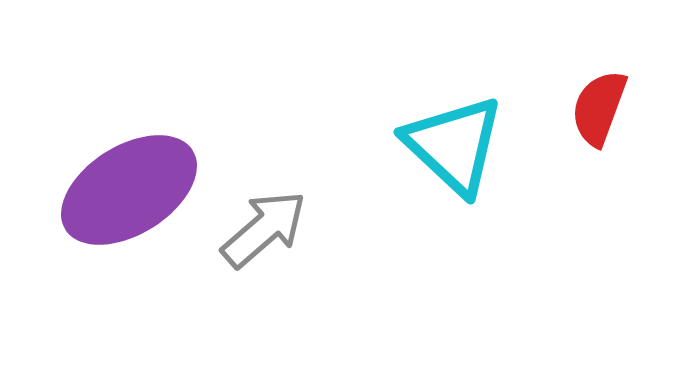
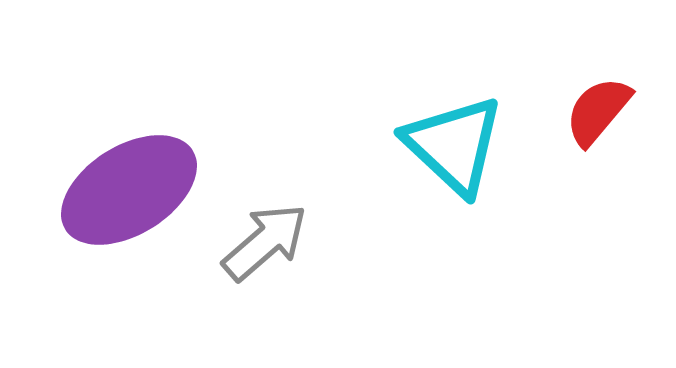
red semicircle: moved 1 px left, 3 px down; rotated 20 degrees clockwise
gray arrow: moved 1 px right, 13 px down
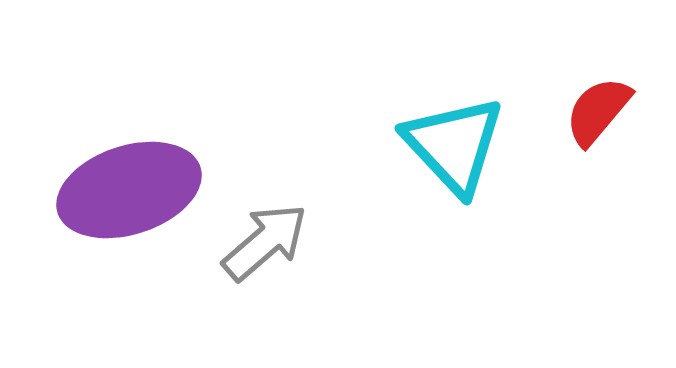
cyan triangle: rotated 4 degrees clockwise
purple ellipse: rotated 14 degrees clockwise
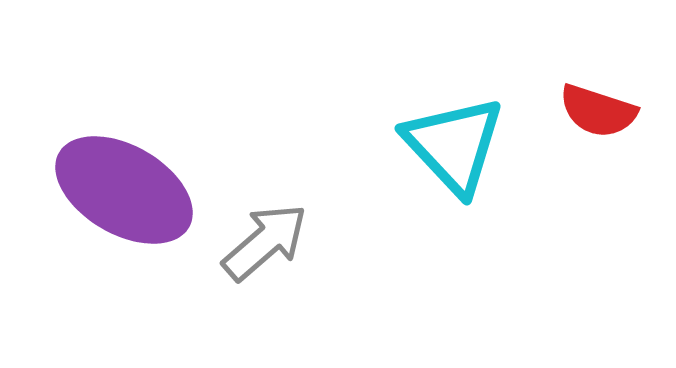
red semicircle: rotated 112 degrees counterclockwise
purple ellipse: moved 5 px left; rotated 48 degrees clockwise
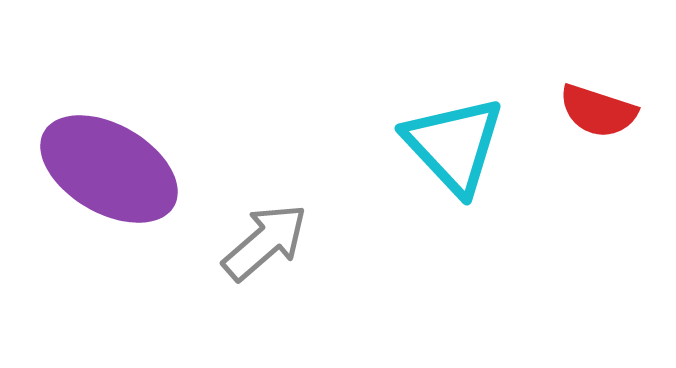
purple ellipse: moved 15 px left, 21 px up
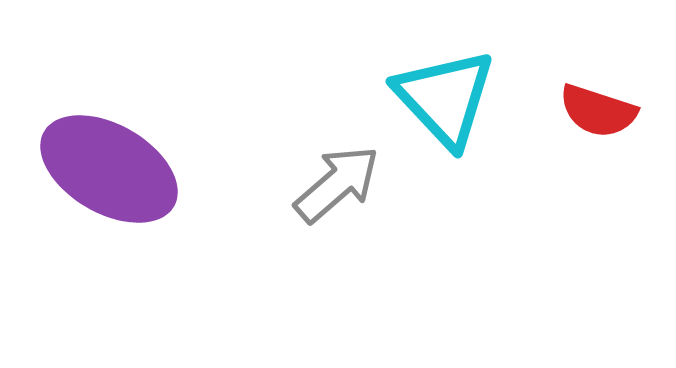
cyan triangle: moved 9 px left, 47 px up
gray arrow: moved 72 px right, 58 px up
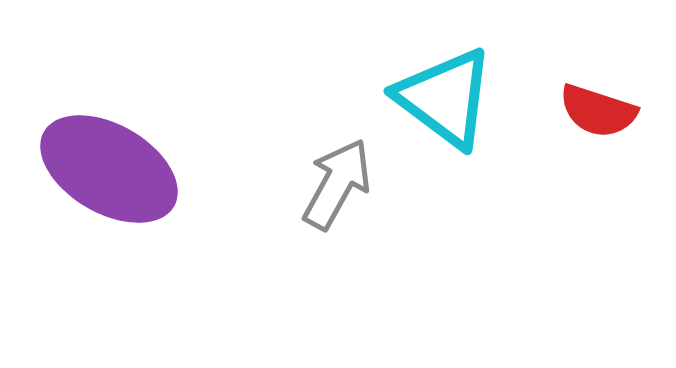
cyan triangle: rotated 10 degrees counterclockwise
gray arrow: rotated 20 degrees counterclockwise
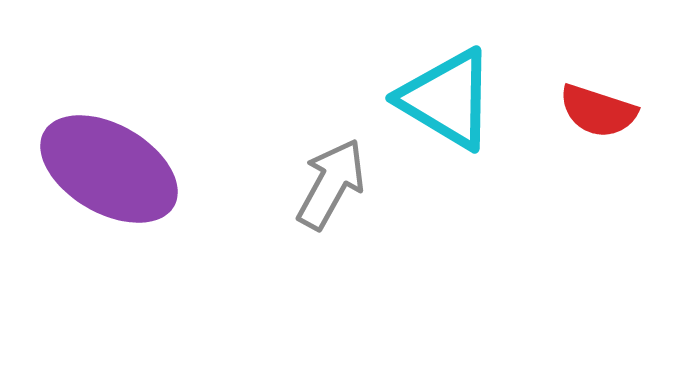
cyan triangle: moved 2 px right, 1 px down; rotated 6 degrees counterclockwise
gray arrow: moved 6 px left
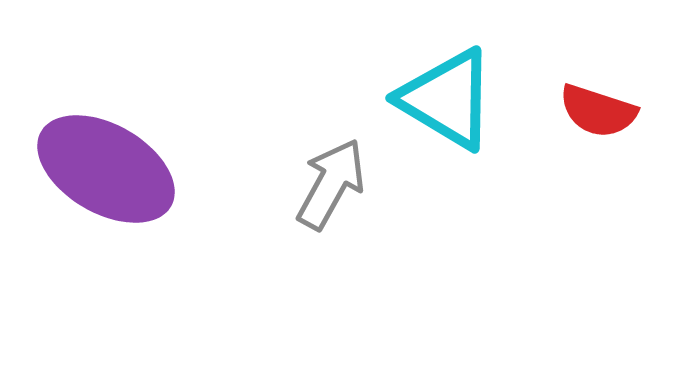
purple ellipse: moved 3 px left
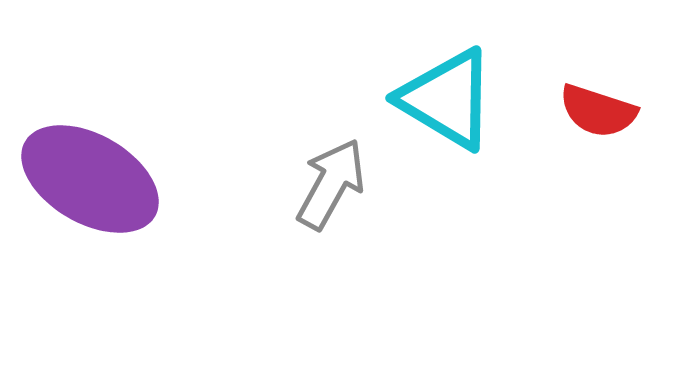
purple ellipse: moved 16 px left, 10 px down
